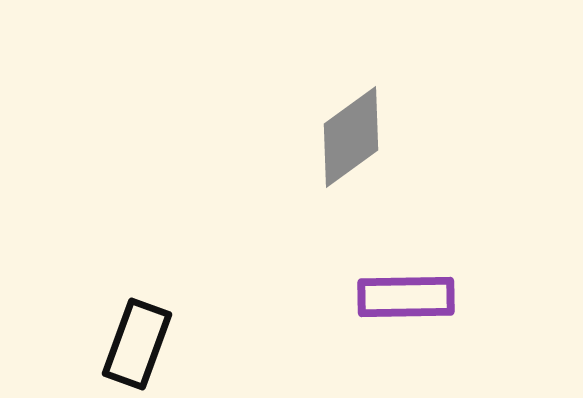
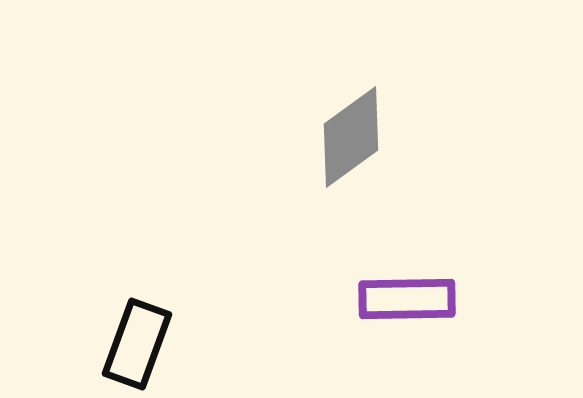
purple rectangle: moved 1 px right, 2 px down
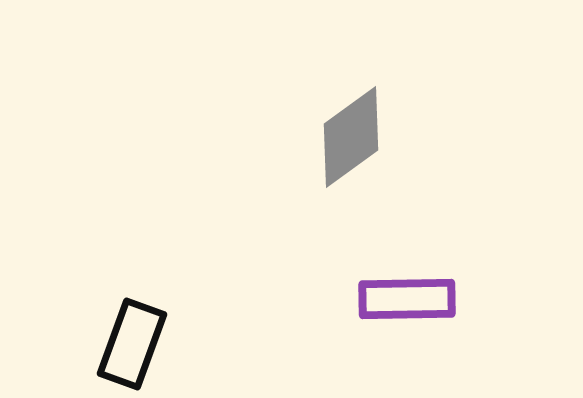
black rectangle: moved 5 px left
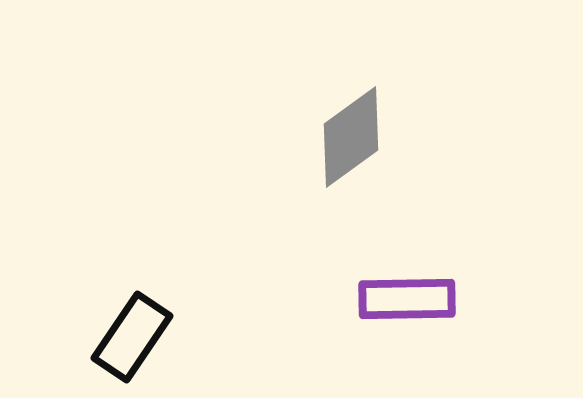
black rectangle: moved 7 px up; rotated 14 degrees clockwise
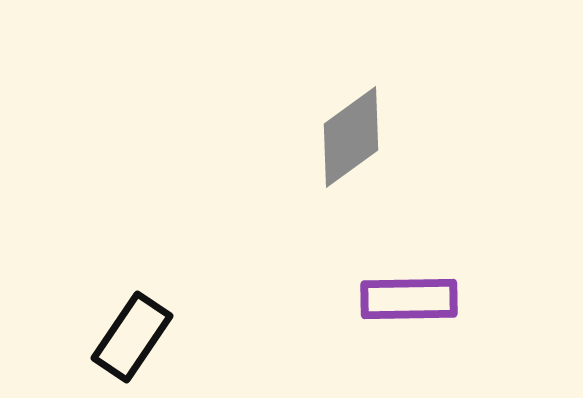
purple rectangle: moved 2 px right
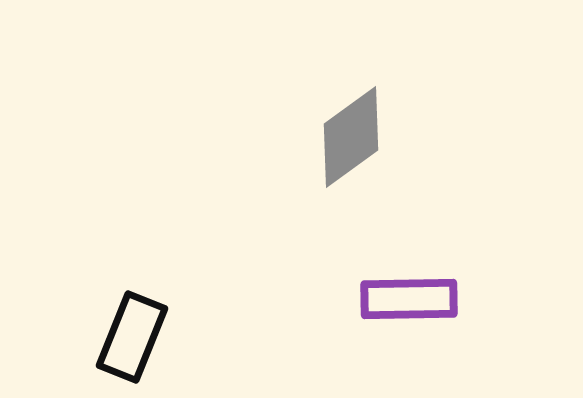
black rectangle: rotated 12 degrees counterclockwise
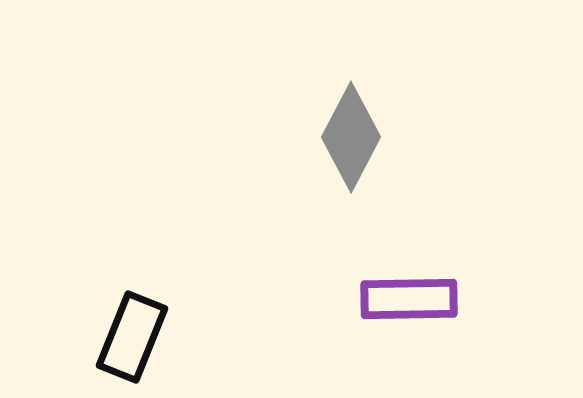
gray diamond: rotated 26 degrees counterclockwise
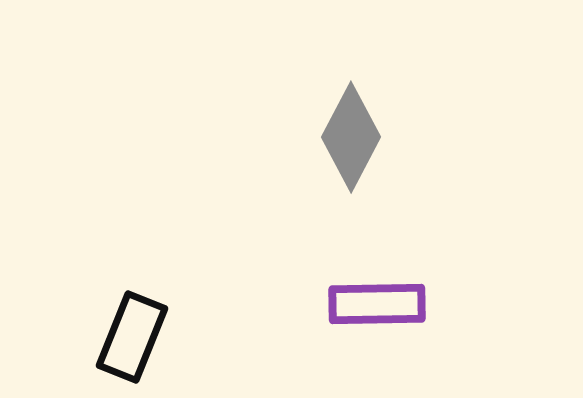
purple rectangle: moved 32 px left, 5 px down
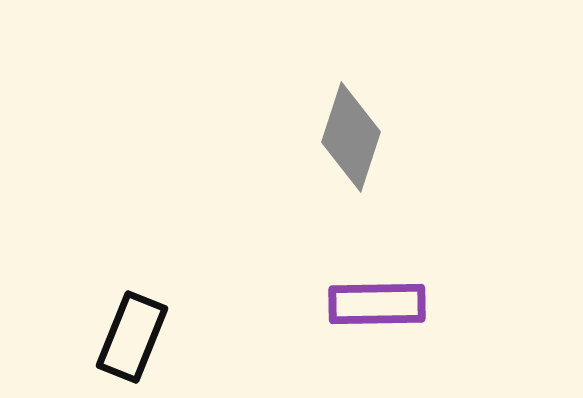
gray diamond: rotated 10 degrees counterclockwise
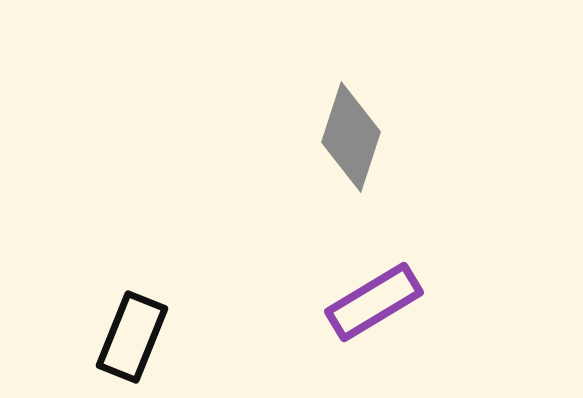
purple rectangle: moved 3 px left, 2 px up; rotated 30 degrees counterclockwise
